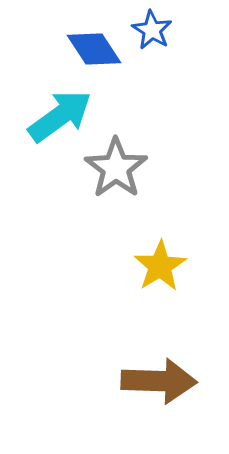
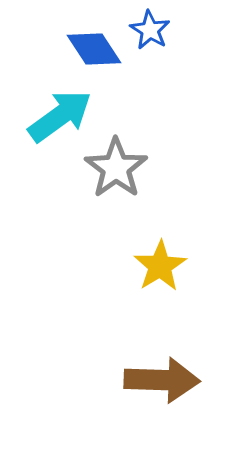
blue star: moved 2 px left
brown arrow: moved 3 px right, 1 px up
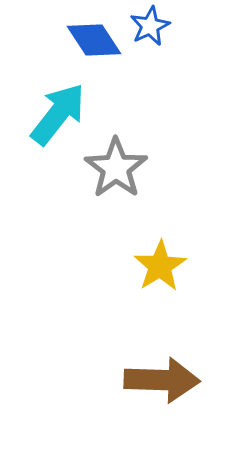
blue star: moved 4 px up; rotated 15 degrees clockwise
blue diamond: moved 9 px up
cyan arrow: moved 2 px left, 2 px up; rotated 16 degrees counterclockwise
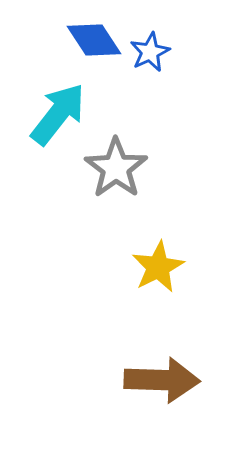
blue star: moved 26 px down
yellow star: moved 2 px left, 1 px down; rotated 4 degrees clockwise
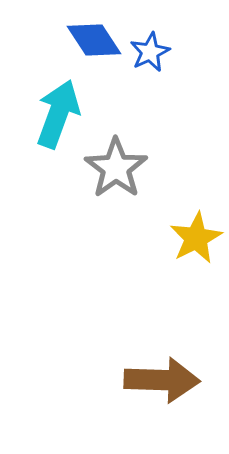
cyan arrow: rotated 18 degrees counterclockwise
yellow star: moved 38 px right, 29 px up
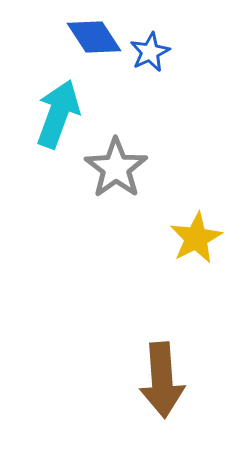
blue diamond: moved 3 px up
brown arrow: rotated 84 degrees clockwise
